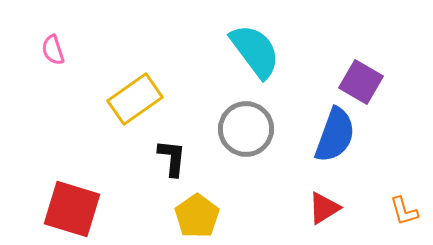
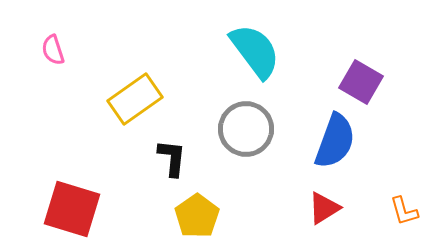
blue semicircle: moved 6 px down
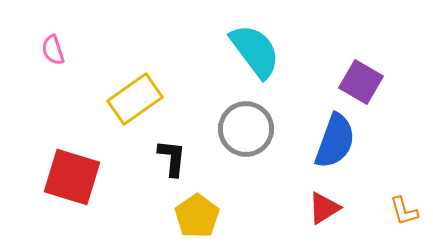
red square: moved 32 px up
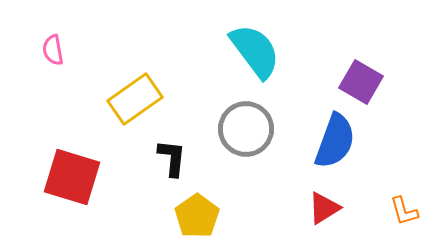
pink semicircle: rotated 8 degrees clockwise
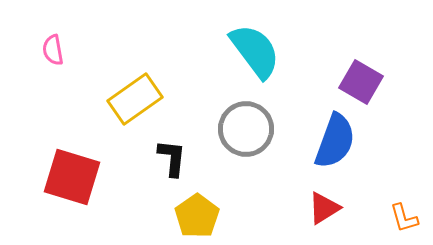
orange L-shape: moved 7 px down
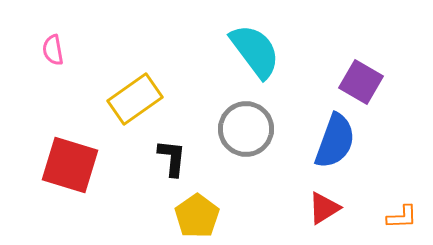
red square: moved 2 px left, 12 px up
orange L-shape: moved 2 px left, 1 px up; rotated 76 degrees counterclockwise
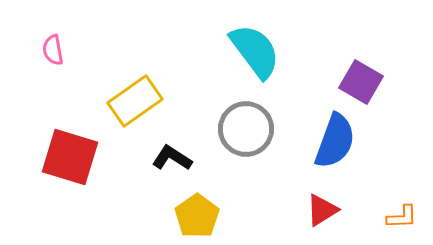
yellow rectangle: moved 2 px down
black L-shape: rotated 63 degrees counterclockwise
red square: moved 8 px up
red triangle: moved 2 px left, 2 px down
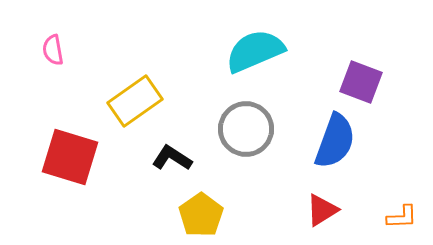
cyan semicircle: rotated 76 degrees counterclockwise
purple square: rotated 9 degrees counterclockwise
yellow pentagon: moved 4 px right, 1 px up
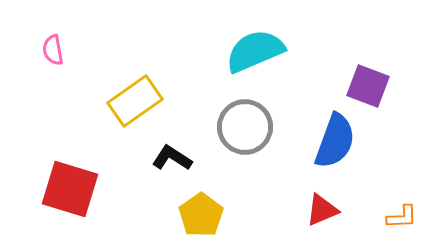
purple square: moved 7 px right, 4 px down
gray circle: moved 1 px left, 2 px up
red square: moved 32 px down
red triangle: rotated 9 degrees clockwise
